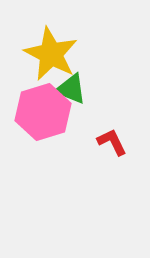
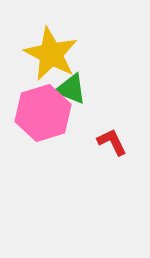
pink hexagon: moved 1 px down
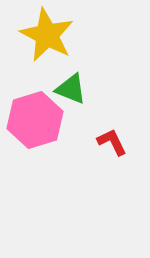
yellow star: moved 4 px left, 19 px up
pink hexagon: moved 8 px left, 7 px down
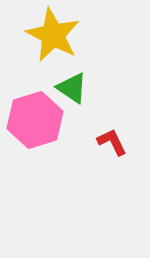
yellow star: moved 6 px right
green triangle: moved 1 px right, 1 px up; rotated 12 degrees clockwise
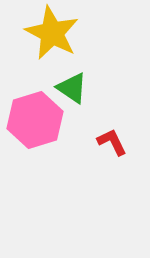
yellow star: moved 1 px left, 2 px up
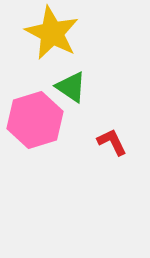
green triangle: moved 1 px left, 1 px up
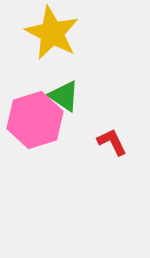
green triangle: moved 7 px left, 9 px down
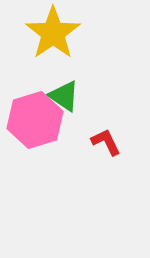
yellow star: moved 1 px right; rotated 10 degrees clockwise
red L-shape: moved 6 px left
